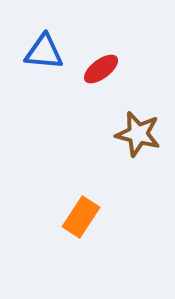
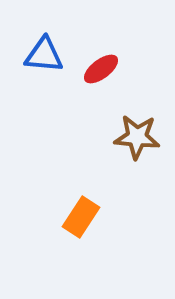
blue triangle: moved 3 px down
brown star: moved 1 px left, 3 px down; rotated 9 degrees counterclockwise
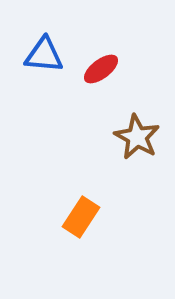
brown star: rotated 24 degrees clockwise
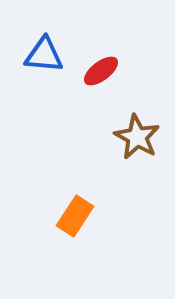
red ellipse: moved 2 px down
orange rectangle: moved 6 px left, 1 px up
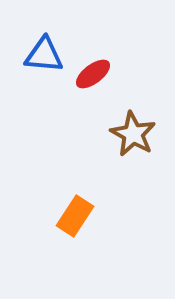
red ellipse: moved 8 px left, 3 px down
brown star: moved 4 px left, 3 px up
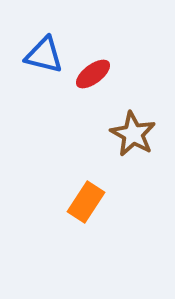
blue triangle: rotated 9 degrees clockwise
orange rectangle: moved 11 px right, 14 px up
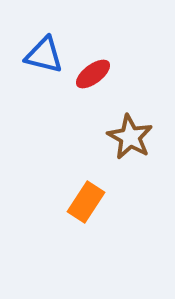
brown star: moved 3 px left, 3 px down
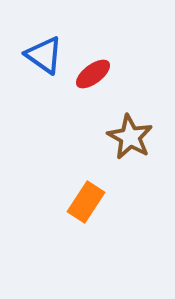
blue triangle: rotated 21 degrees clockwise
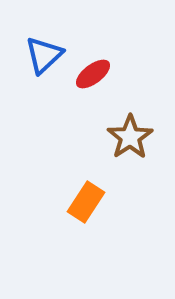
blue triangle: rotated 42 degrees clockwise
brown star: rotated 9 degrees clockwise
